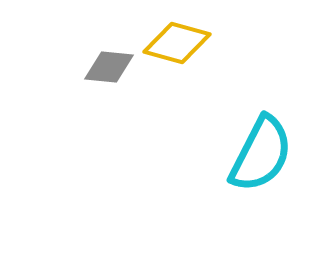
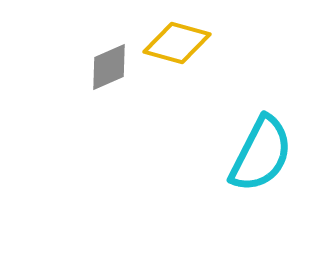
gray diamond: rotated 30 degrees counterclockwise
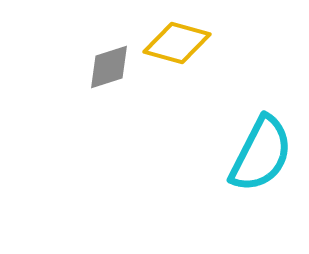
gray diamond: rotated 6 degrees clockwise
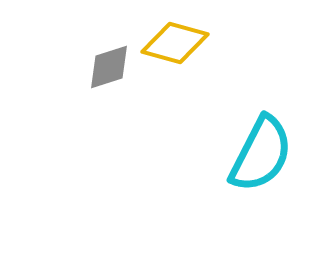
yellow diamond: moved 2 px left
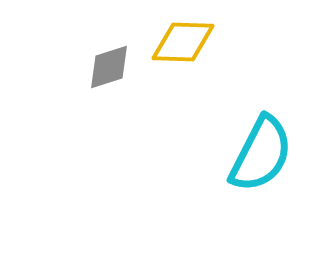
yellow diamond: moved 8 px right, 1 px up; rotated 14 degrees counterclockwise
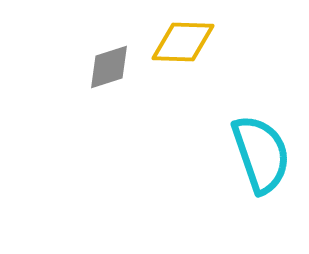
cyan semicircle: rotated 46 degrees counterclockwise
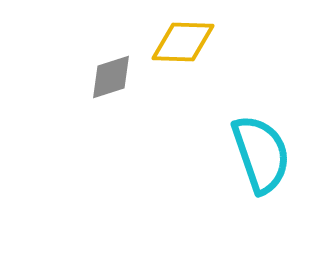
gray diamond: moved 2 px right, 10 px down
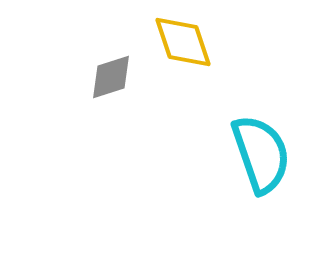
yellow diamond: rotated 70 degrees clockwise
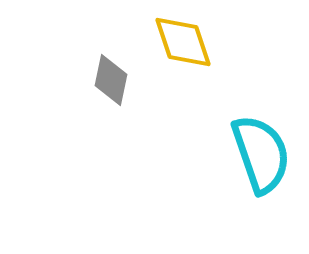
gray diamond: moved 3 px down; rotated 60 degrees counterclockwise
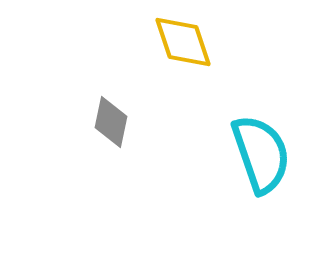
gray diamond: moved 42 px down
